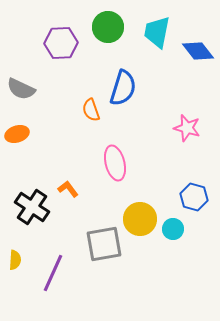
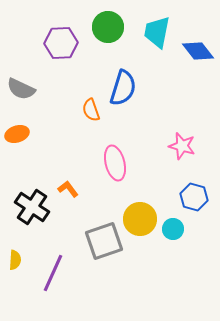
pink star: moved 5 px left, 18 px down
gray square: moved 3 px up; rotated 9 degrees counterclockwise
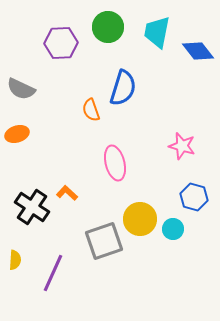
orange L-shape: moved 1 px left, 4 px down; rotated 10 degrees counterclockwise
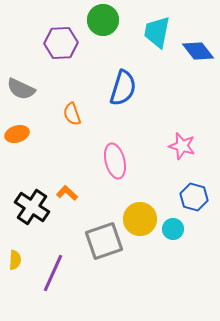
green circle: moved 5 px left, 7 px up
orange semicircle: moved 19 px left, 4 px down
pink ellipse: moved 2 px up
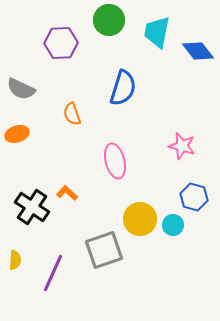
green circle: moved 6 px right
cyan circle: moved 4 px up
gray square: moved 9 px down
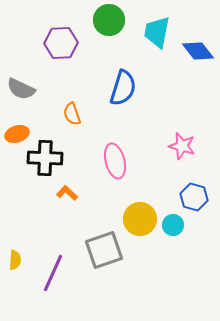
black cross: moved 13 px right, 49 px up; rotated 32 degrees counterclockwise
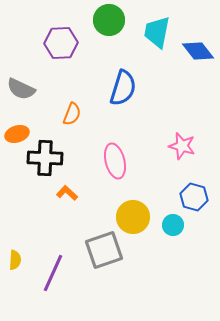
orange semicircle: rotated 140 degrees counterclockwise
yellow circle: moved 7 px left, 2 px up
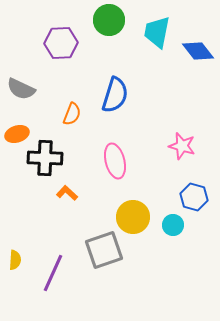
blue semicircle: moved 8 px left, 7 px down
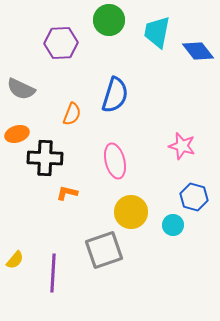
orange L-shape: rotated 30 degrees counterclockwise
yellow circle: moved 2 px left, 5 px up
yellow semicircle: rotated 36 degrees clockwise
purple line: rotated 21 degrees counterclockwise
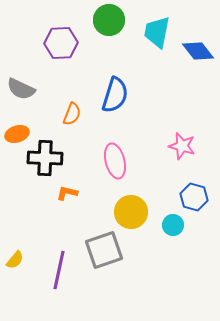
purple line: moved 6 px right, 3 px up; rotated 9 degrees clockwise
